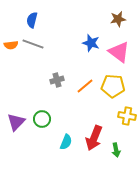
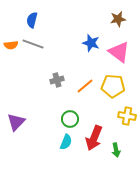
green circle: moved 28 px right
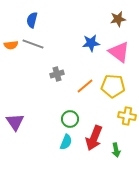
blue star: rotated 24 degrees counterclockwise
gray cross: moved 6 px up
purple triangle: moved 1 px left; rotated 18 degrees counterclockwise
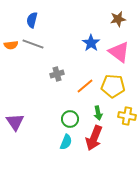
blue star: rotated 30 degrees counterclockwise
green arrow: moved 18 px left, 37 px up
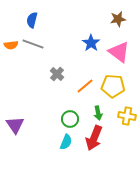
gray cross: rotated 32 degrees counterclockwise
purple triangle: moved 3 px down
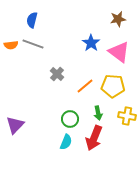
purple triangle: rotated 18 degrees clockwise
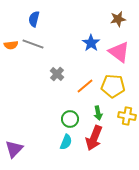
blue semicircle: moved 2 px right, 1 px up
purple triangle: moved 1 px left, 24 px down
